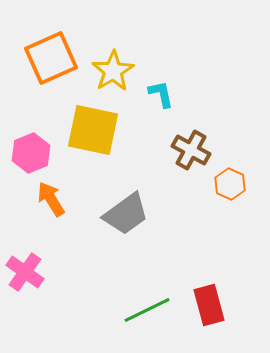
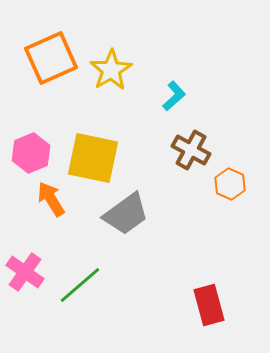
yellow star: moved 2 px left, 1 px up
cyan L-shape: moved 13 px right, 2 px down; rotated 60 degrees clockwise
yellow square: moved 28 px down
green line: moved 67 px left, 25 px up; rotated 15 degrees counterclockwise
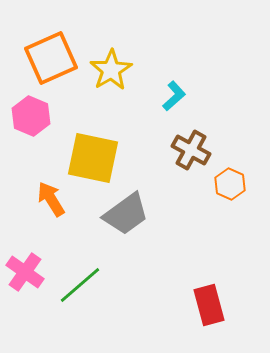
pink hexagon: moved 37 px up; rotated 15 degrees counterclockwise
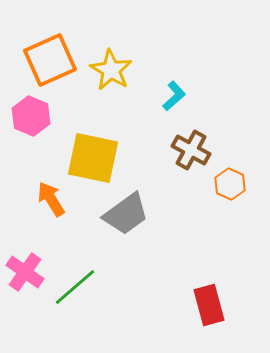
orange square: moved 1 px left, 2 px down
yellow star: rotated 9 degrees counterclockwise
green line: moved 5 px left, 2 px down
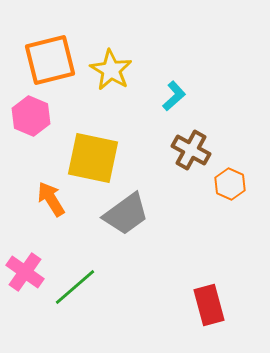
orange square: rotated 10 degrees clockwise
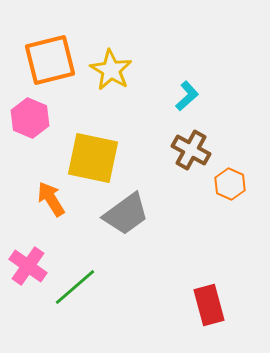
cyan L-shape: moved 13 px right
pink hexagon: moved 1 px left, 2 px down
pink cross: moved 3 px right, 6 px up
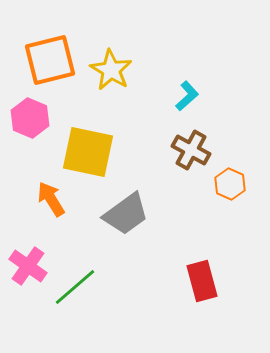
yellow square: moved 5 px left, 6 px up
red rectangle: moved 7 px left, 24 px up
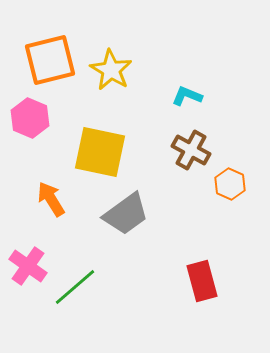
cyan L-shape: rotated 116 degrees counterclockwise
yellow square: moved 12 px right
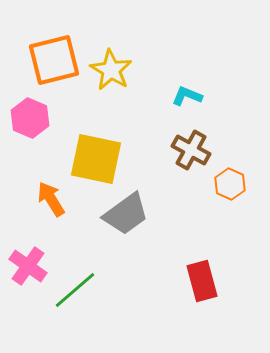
orange square: moved 4 px right
yellow square: moved 4 px left, 7 px down
green line: moved 3 px down
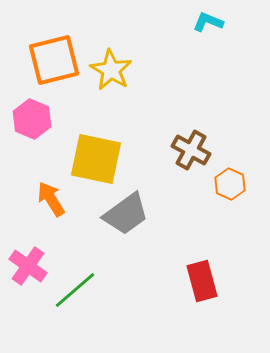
cyan L-shape: moved 21 px right, 74 px up
pink hexagon: moved 2 px right, 1 px down
